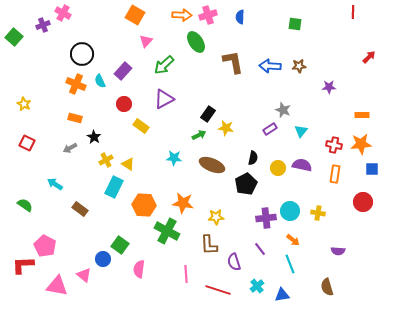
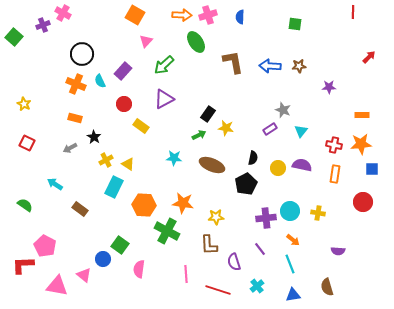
blue triangle at (282, 295): moved 11 px right
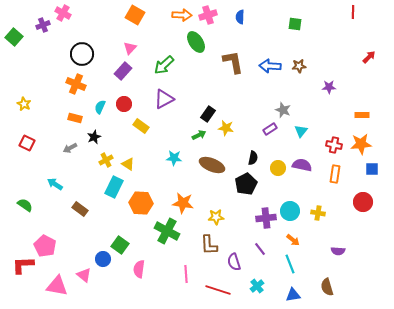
pink triangle at (146, 41): moved 16 px left, 7 px down
cyan semicircle at (100, 81): moved 26 px down; rotated 48 degrees clockwise
black star at (94, 137): rotated 16 degrees clockwise
orange hexagon at (144, 205): moved 3 px left, 2 px up
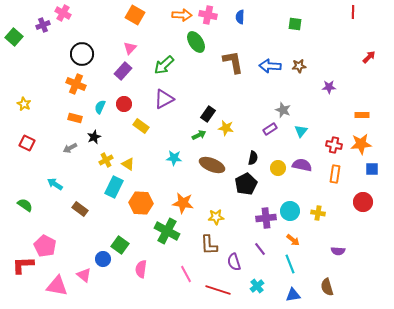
pink cross at (208, 15): rotated 30 degrees clockwise
pink semicircle at (139, 269): moved 2 px right
pink line at (186, 274): rotated 24 degrees counterclockwise
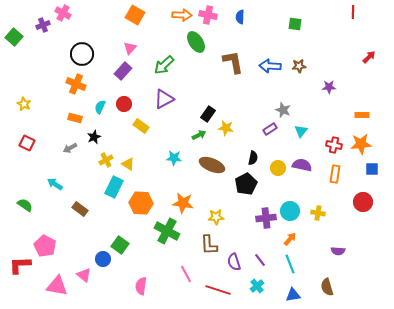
orange arrow at (293, 240): moved 3 px left, 1 px up; rotated 88 degrees counterclockwise
purple line at (260, 249): moved 11 px down
red L-shape at (23, 265): moved 3 px left
pink semicircle at (141, 269): moved 17 px down
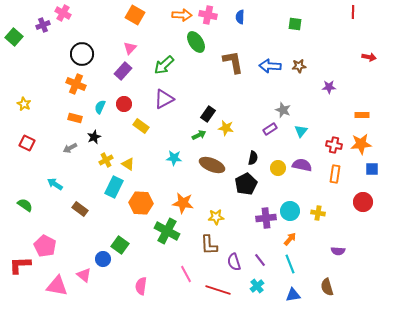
red arrow at (369, 57): rotated 56 degrees clockwise
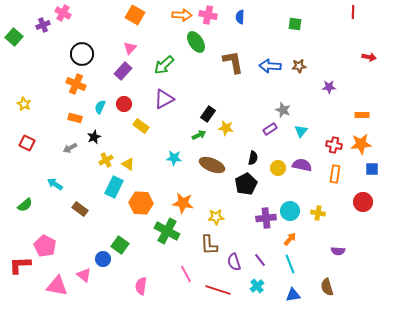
green semicircle at (25, 205): rotated 105 degrees clockwise
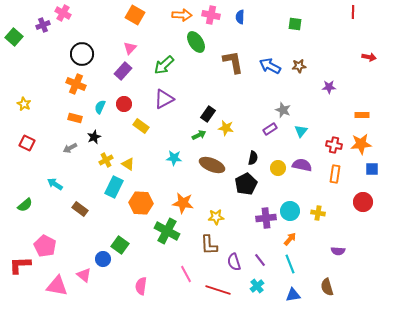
pink cross at (208, 15): moved 3 px right
blue arrow at (270, 66): rotated 25 degrees clockwise
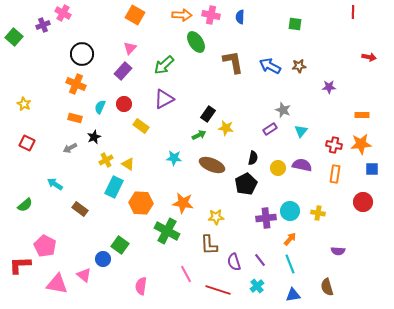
pink triangle at (57, 286): moved 2 px up
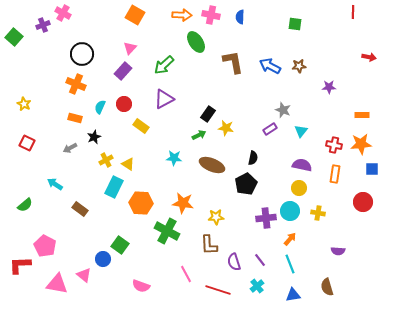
yellow circle at (278, 168): moved 21 px right, 20 px down
pink semicircle at (141, 286): rotated 78 degrees counterclockwise
